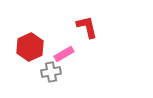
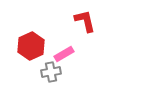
red L-shape: moved 2 px left, 6 px up
red hexagon: moved 1 px right, 1 px up
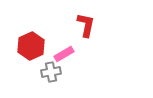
red L-shape: moved 1 px right, 4 px down; rotated 25 degrees clockwise
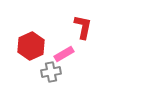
red L-shape: moved 3 px left, 2 px down
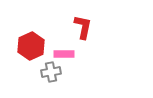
pink rectangle: rotated 30 degrees clockwise
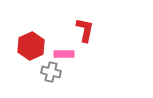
red L-shape: moved 2 px right, 3 px down
gray cross: rotated 24 degrees clockwise
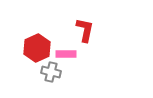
red hexagon: moved 6 px right, 2 px down
pink rectangle: moved 2 px right
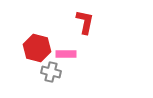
red L-shape: moved 8 px up
red hexagon: rotated 20 degrees counterclockwise
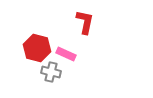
pink rectangle: rotated 24 degrees clockwise
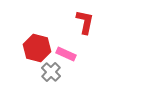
gray cross: rotated 30 degrees clockwise
